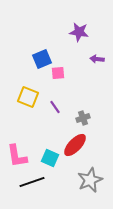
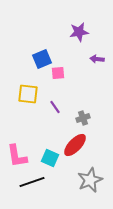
purple star: rotated 18 degrees counterclockwise
yellow square: moved 3 px up; rotated 15 degrees counterclockwise
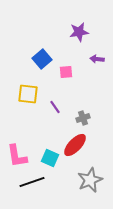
blue square: rotated 18 degrees counterclockwise
pink square: moved 8 px right, 1 px up
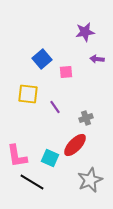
purple star: moved 6 px right
gray cross: moved 3 px right
black line: rotated 50 degrees clockwise
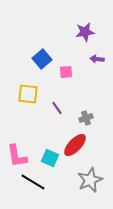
purple line: moved 2 px right, 1 px down
black line: moved 1 px right
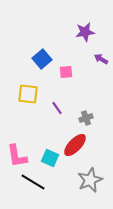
purple arrow: moved 4 px right; rotated 24 degrees clockwise
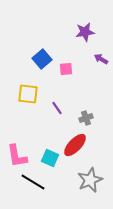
pink square: moved 3 px up
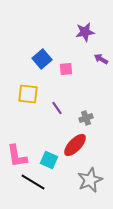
cyan square: moved 1 px left, 2 px down
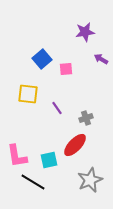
cyan square: rotated 36 degrees counterclockwise
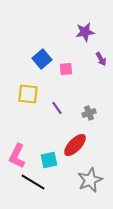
purple arrow: rotated 152 degrees counterclockwise
gray cross: moved 3 px right, 5 px up
pink L-shape: rotated 35 degrees clockwise
